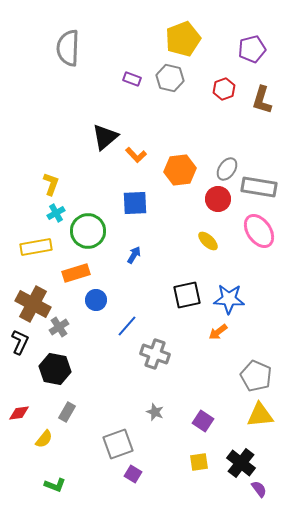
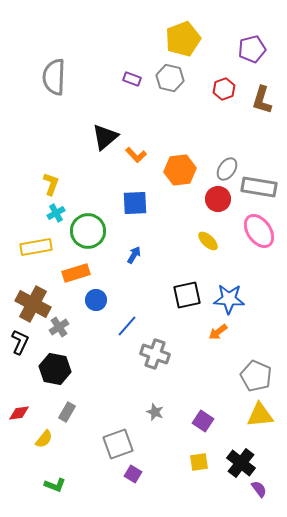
gray semicircle at (68, 48): moved 14 px left, 29 px down
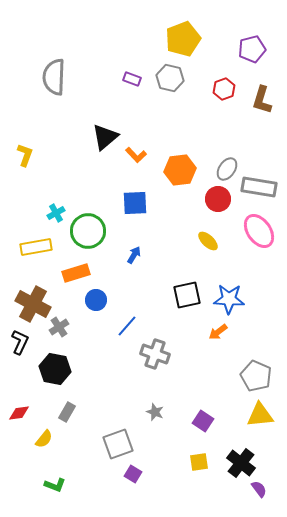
yellow L-shape at (51, 184): moved 26 px left, 29 px up
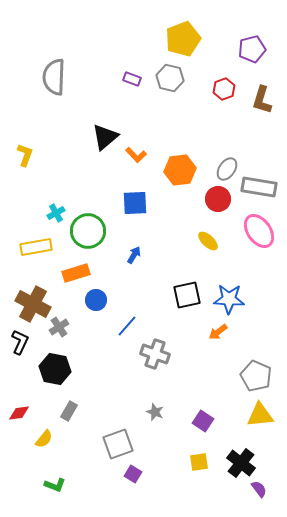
gray rectangle at (67, 412): moved 2 px right, 1 px up
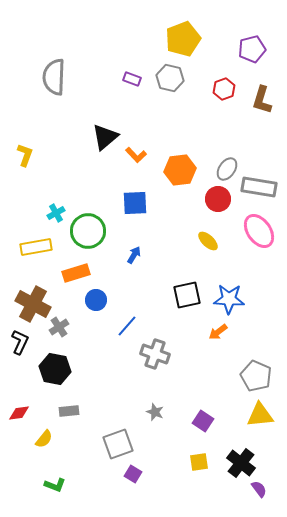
gray rectangle at (69, 411): rotated 54 degrees clockwise
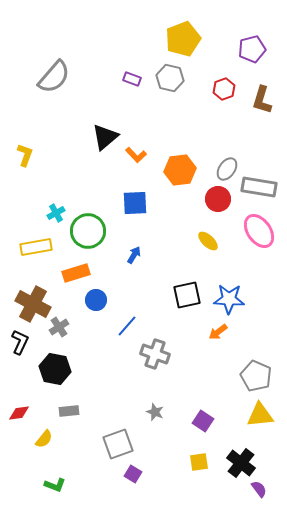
gray semicircle at (54, 77): rotated 141 degrees counterclockwise
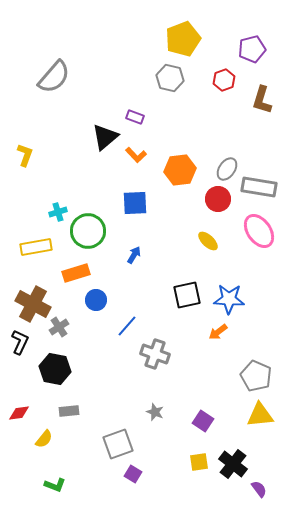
purple rectangle at (132, 79): moved 3 px right, 38 px down
red hexagon at (224, 89): moved 9 px up
cyan cross at (56, 213): moved 2 px right, 1 px up; rotated 12 degrees clockwise
black cross at (241, 463): moved 8 px left, 1 px down
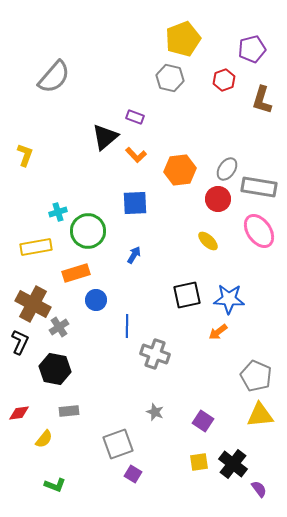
blue line at (127, 326): rotated 40 degrees counterclockwise
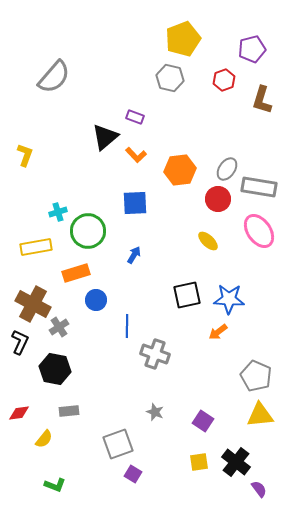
black cross at (233, 464): moved 3 px right, 2 px up
